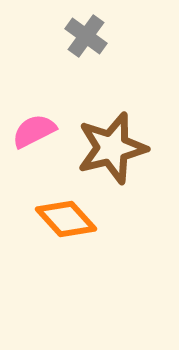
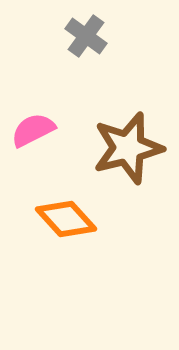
pink semicircle: moved 1 px left, 1 px up
brown star: moved 16 px right
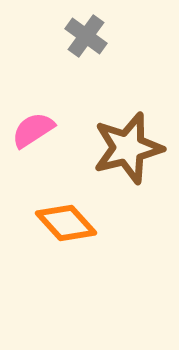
pink semicircle: rotated 6 degrees counterclockwise
orange diamond: moved 4 px down
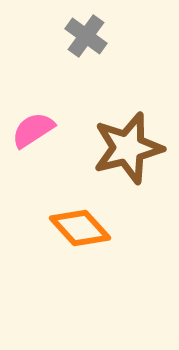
orange diamond: moved 14 px right, 5 px down
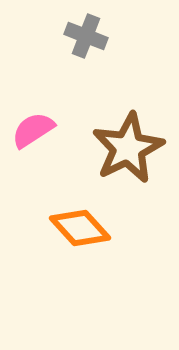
gray cross: rotated 15 degrees counterclockwise
brown star: rotated 12 degrees counterclockwise
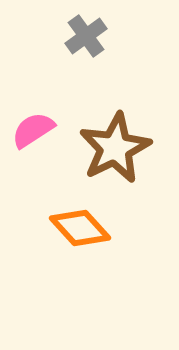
gray cross: rotated 33 degrees clockwise
brown star: moved 13 px left
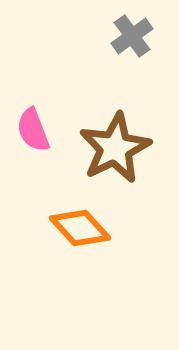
gray cross: moved 46 px right
pink semicircle: rotated 78 degrees counterclockwise
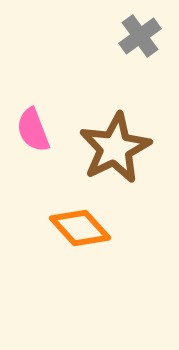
gray cross: moved 8 px right
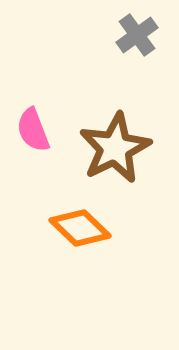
gray cross: moved 3 px left, 1 px up
orange diamond: rotated 4 degrees counterclockwise
